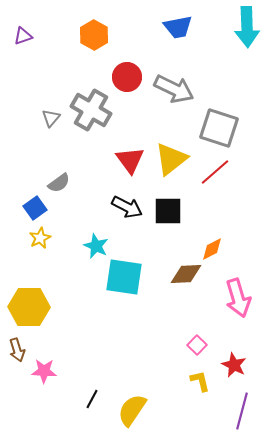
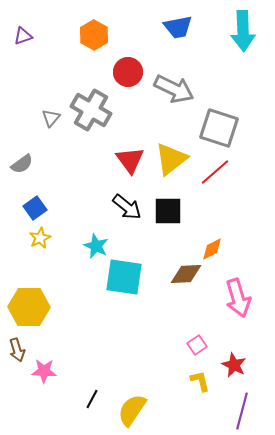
cyan arrow: moved 4 px left, 4 px down
red circle: moved 1 px right, 5 px up
gray semicircle: moved 37 px left, 19 px up
black arrow: rotated 12 degrees clockwise
pink square: rotated 12 degrees clockwise
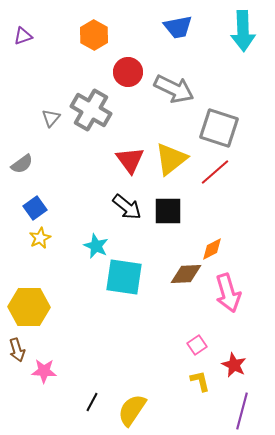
pink arrow: moved 10 px left, 5 px up
black line: moved 3 px down
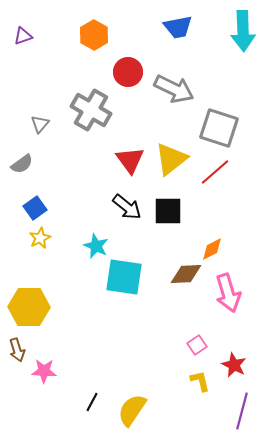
gray triangle: moved 11 px left, 6 px down
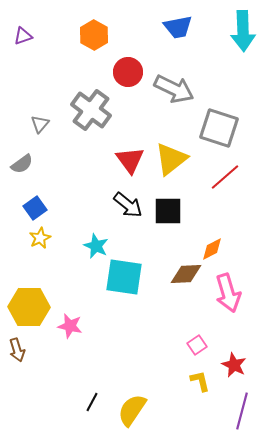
gray cross: rotated 6 degrees clockwise
red line: moved 10 px right, 5 px down
black arrow: moved 1 px right, 2 px up
pink star: moved 26 px right, 45 px up; rotated 10 degrees clockwise
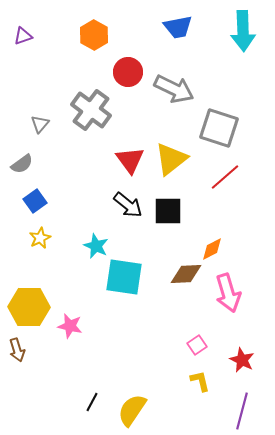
blue square: moved 7 px up
red star: moved 8 px right, 5 px up
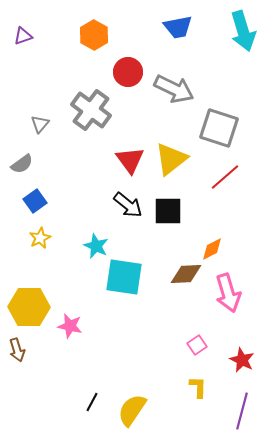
cyan arrow: rotated 15 degrees counterclockwise
yellow L-shape: moved 2 px left, 6 px down; rotated 15 degrees clockwise
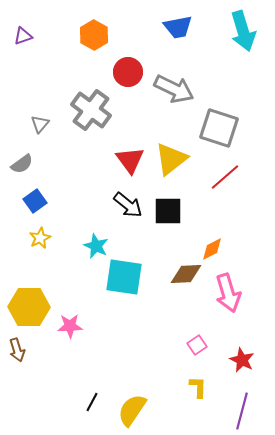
pink star: rotated 15 degrees counterclockwise
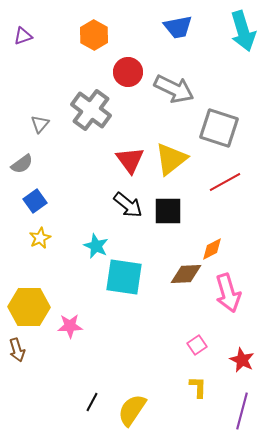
red line: moved 5 px down; rotated 12 degrees clockwise
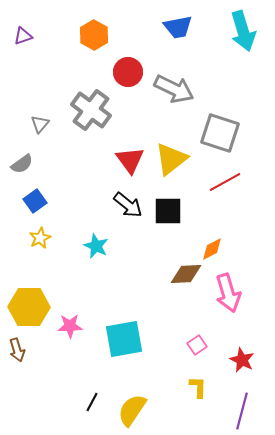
gray square: moved 1 px right, 5 px down
cyan square: moved 62 px down; rotated 18 degrees counterclockwise
